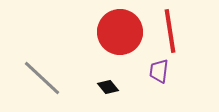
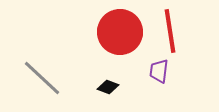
black diamond: rotated 30 degrees counterclockwise
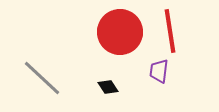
black diamond: rotated 35 degrees clockwise
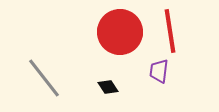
gray line: moved 2 px right; rotated 9 degrees clockwise
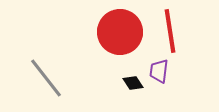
gray line: moved 2 px right
black diamond: moved 25 px right, 4 px up
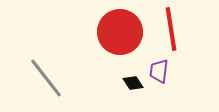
red line: moved 1 px right, 2 px up
